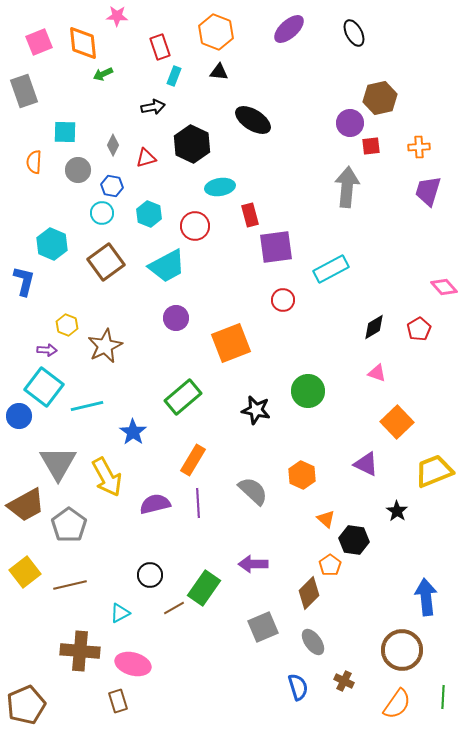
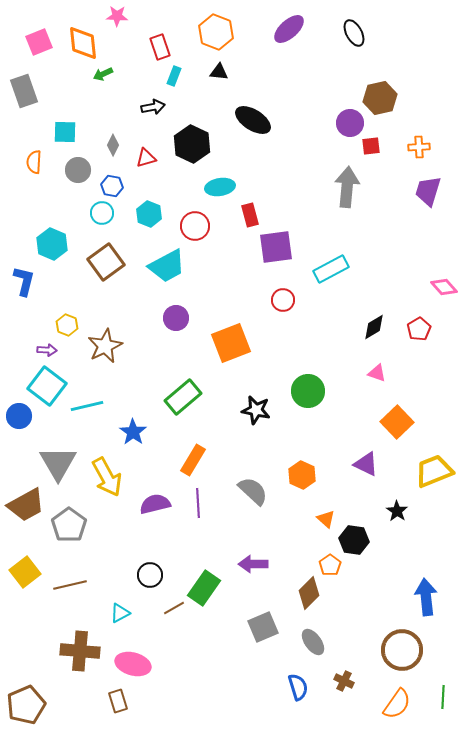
cyan square at (44, 387): moved 3 px right, 1 px up
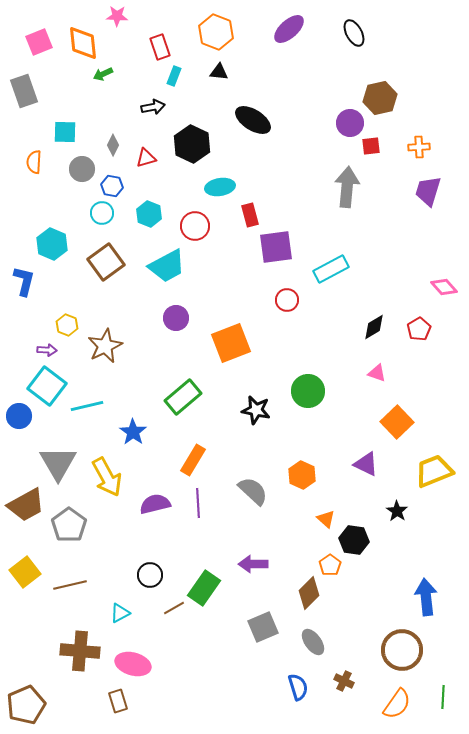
gray circle at (78, 170): moved 4 px right, 1 px up
red circle at (283, 300): moved 4 px right
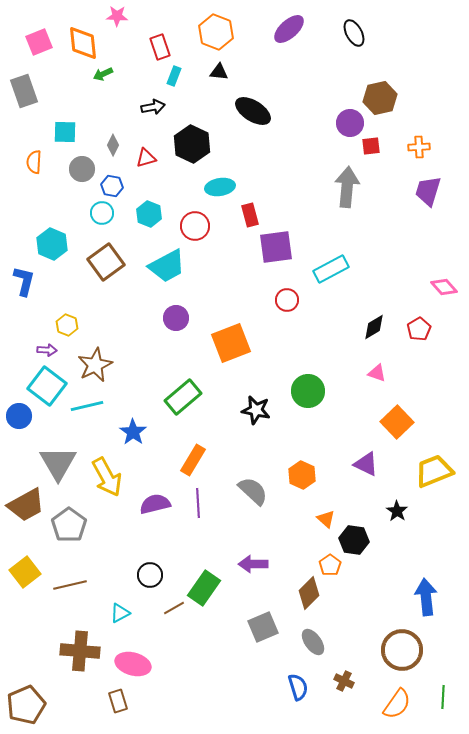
black ellipse at (253, 120): moved 9 px up
brown star at (105, 346): moved 10 px left, 19 px down
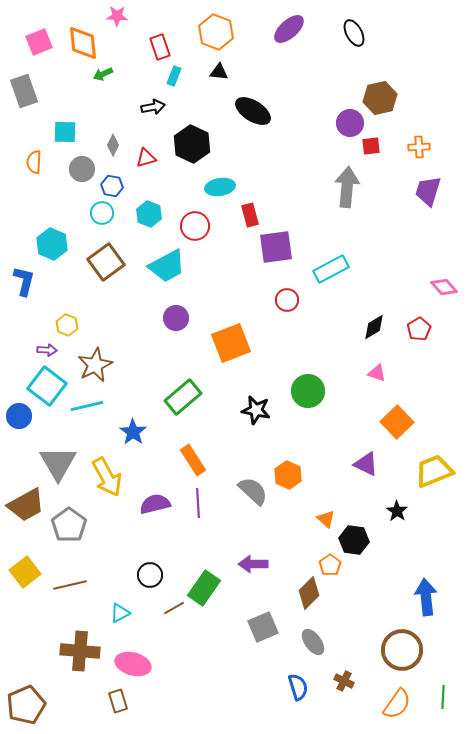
orange rectangle at (193, 460): rotated 64 degrees counterclockwise
orange hexagon at (302, 475): moved 14 px left
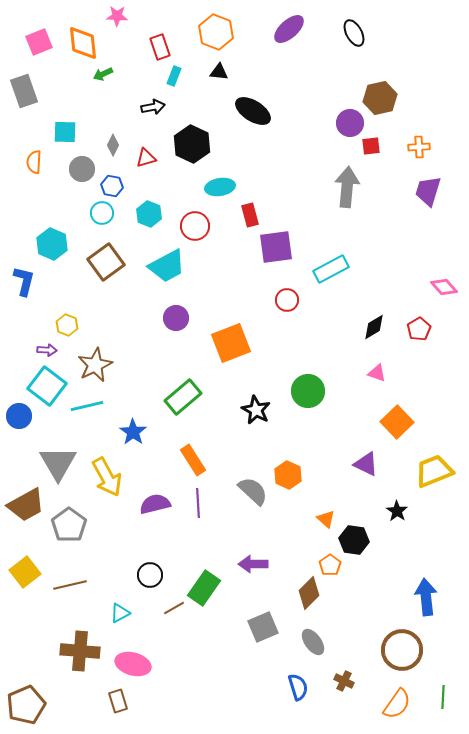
black star at (256, 410): rotated 16 degrees clockwise
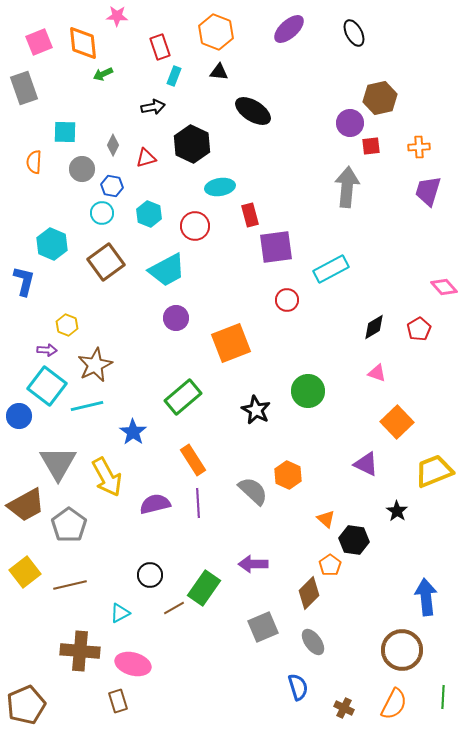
gray rectangle at (24, 91): moved 3 px up
cyan trapezoid at (167, 266): moved 4 px down
brown cross at (344, 681): moved 27 px down
orange semicircle at (397, 704): moved 3 px left; rotated 8 degrees counterclockwise
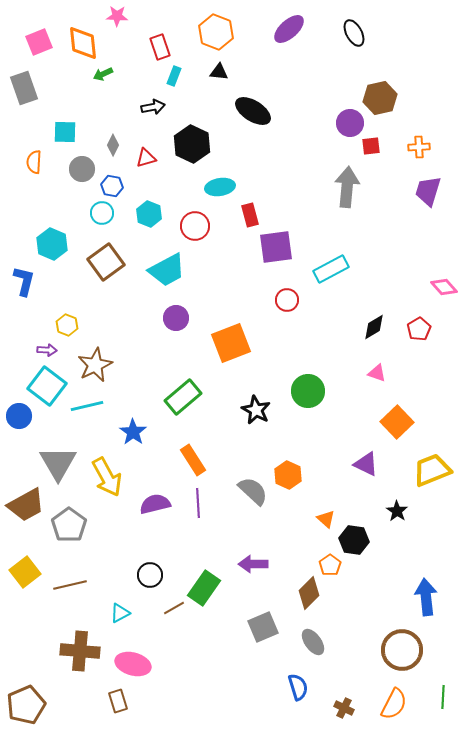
yellow trapezoid at (434, 471): moved 2 px left, 1 px up
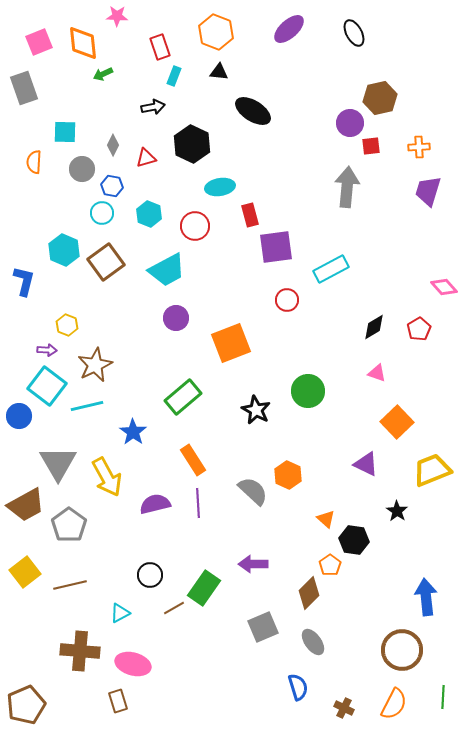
cyan hexagon at (52, 244): moved 12 px right, 6 px down
